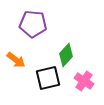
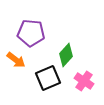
purple pentagon: moved 2 px left, 9 px down
black square: rotated 10 degrees counterclockwise
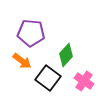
orange arrow: moved 6 px right, 1 px down
black square: rotated 30 degrees counterclockwise
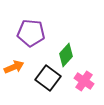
orange arrow: moved 8 px left, 6 px down; rotated 60 degrees counterclockwise
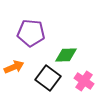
green diamond: rotated 45 degrees clockwise
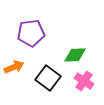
purple pentagon: rotated 12 degrees counterclockwise
green diamond: moved 9 px right
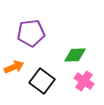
black square: moved 6 px left, 3 px down
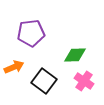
black square: moved 2 px right
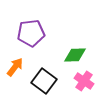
orange arrow: moved 1 px right; rotated 30 degrees counterclockwise
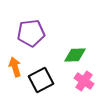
orange arrow: rotated 54 degrees counterclockwise
black square: moved 3 px left, 1 px up; rotated 25 degrees clockwise
